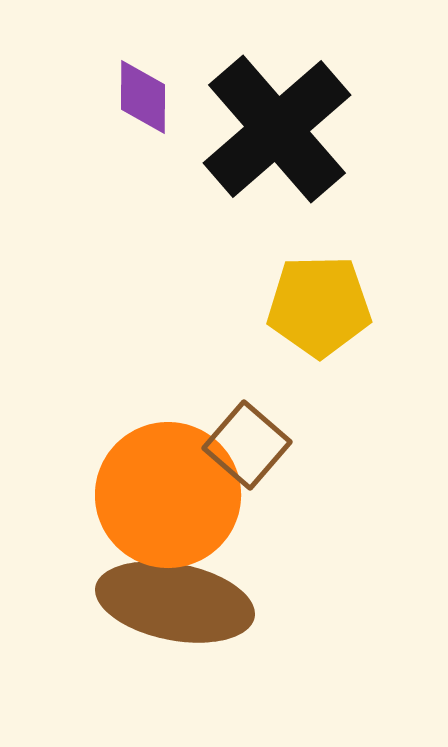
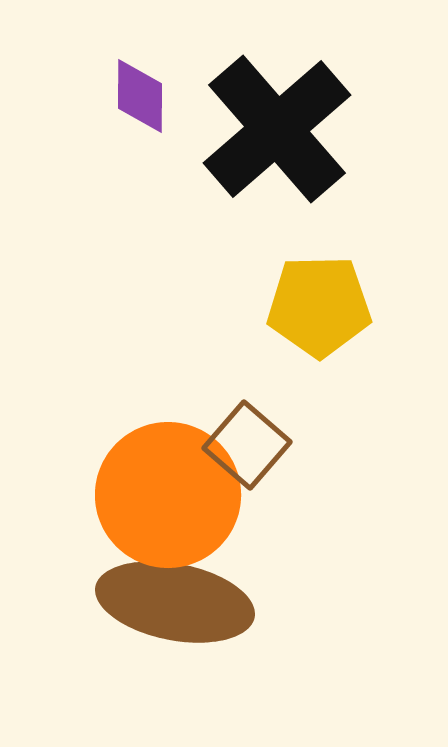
purple diamond: moved 3 px left, 1 px up
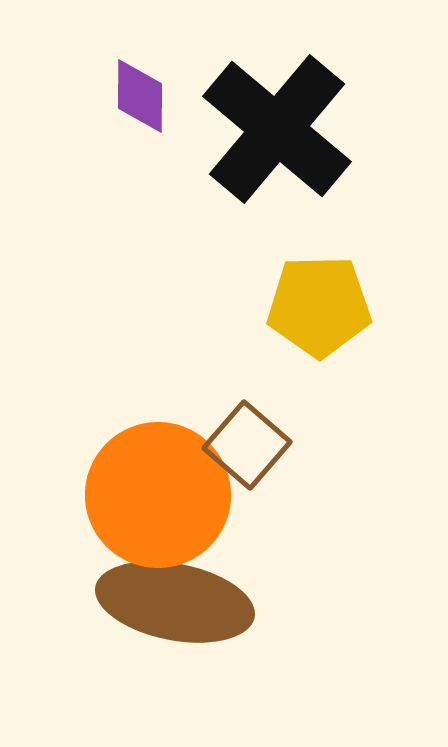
black cross: rotated 9 degrees counterclockwise
orange circle: moved 10 px left
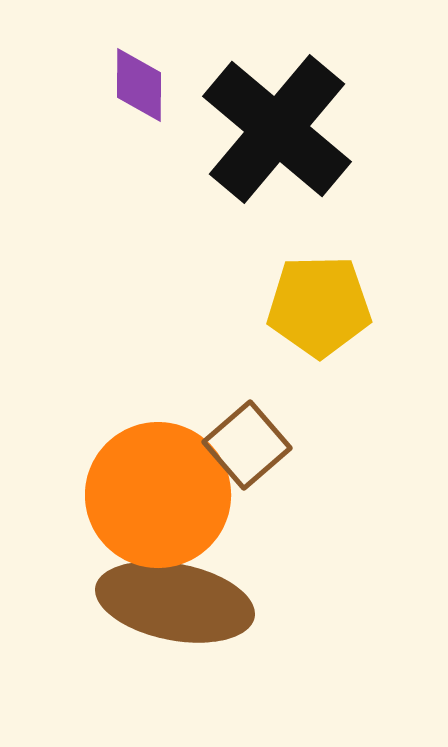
purple diamond: moved 1 px left, 11 px up
brown square: rotated 8 degrees clockwise
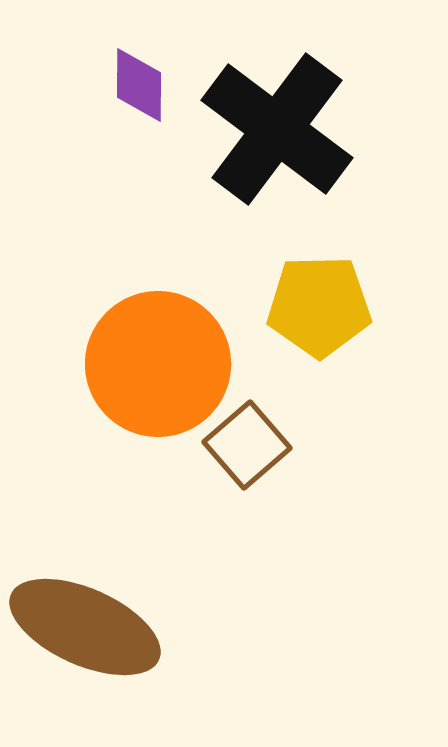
black cross: rotated 3 degrees counterclockwise
orange circle: moved 131 px up
brown ellipse: moved 90 px left, 25 px down; rotated 13 degrees clockwise
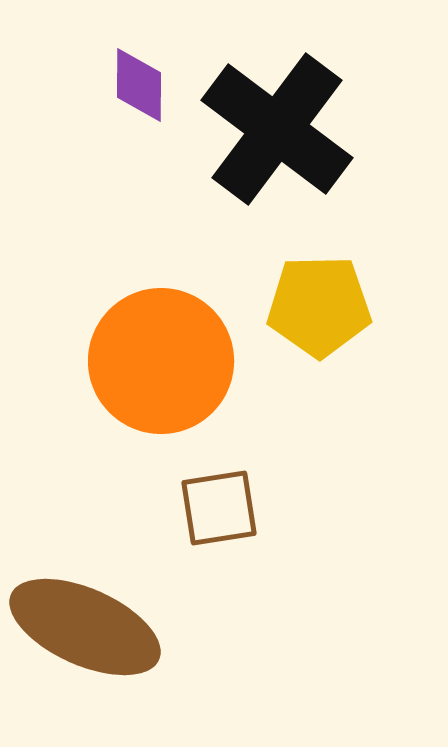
orange circle: moved 3 px right, 3 px up
brown square: moved 28 px left, 63 px down; rotated 32 degrees clockwise
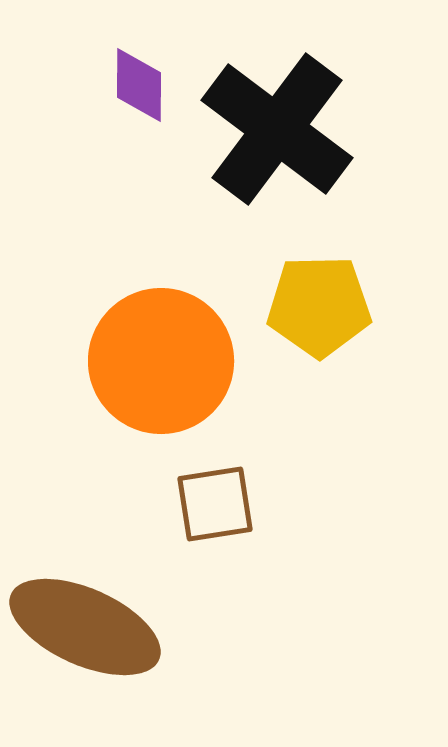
brown square: moved 4 px left, 4 px up
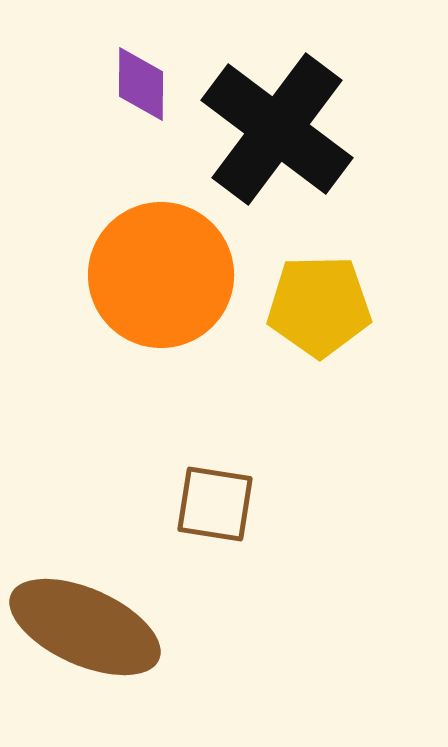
purple diamond: moved 2 px right, 1 px up
orange circle: moved 86 px up
brown square: rotated 18 degrees clockwise
